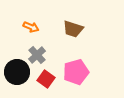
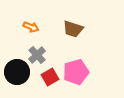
red square: moved 4 px right, 2 px up; rotated 24 degrees clockwise
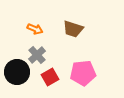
orange arrow: moved 4 px right, 2 px down
pink pentagon: moved 7 px right, 1 px down; rotated 10 degrees clockwise
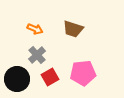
black circle: moved 7 px down
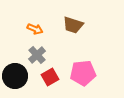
brown trapezoid: moved 4 px up
black circle: moved 2 px left, 3 px up
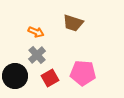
brown trapezoid: moved 2 px up
orange arrow: moved 1 px right, 3 px down
pink pentagon: rotated 10 degrees clockwise
red square: moved 1 px down
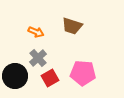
brown trapezoid: moved 1 px left, 3 px down
gray cross: moved 1 px right, 3 px down
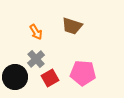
orange arrow: rotated 35 degrees clockwise
gray cross: moved 2 px left, 1 px down
black circle: moved 1 px down
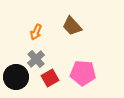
brown trapezoid: rotated 30 degrees clockwise
orange arrow: rotated 56 degrees clockwise
black circle: moved 1 px right
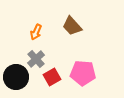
red square: moved 2 px right, 1 px up
